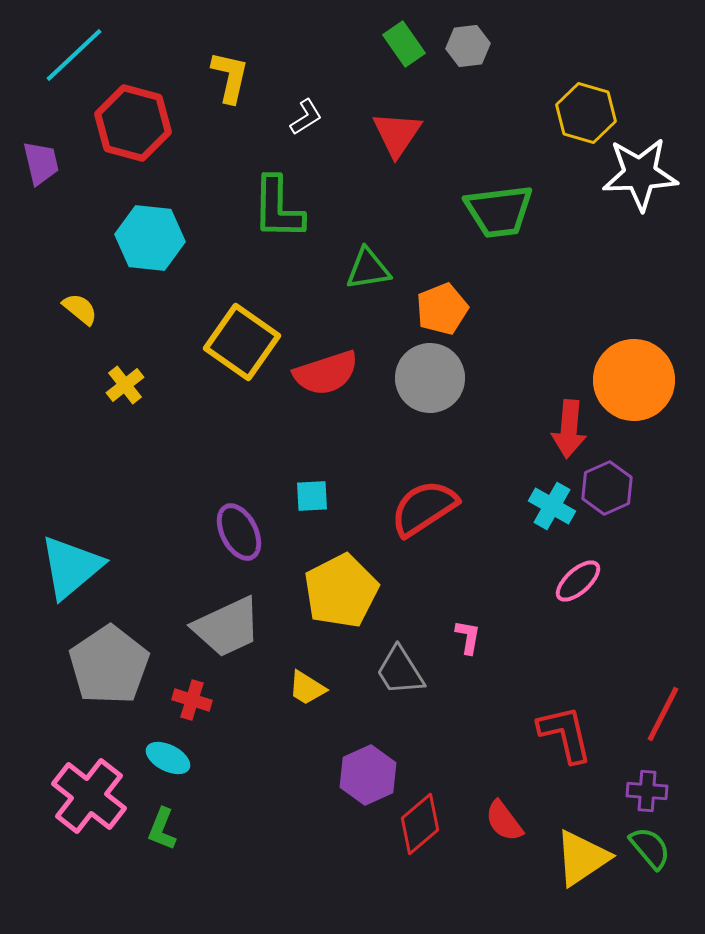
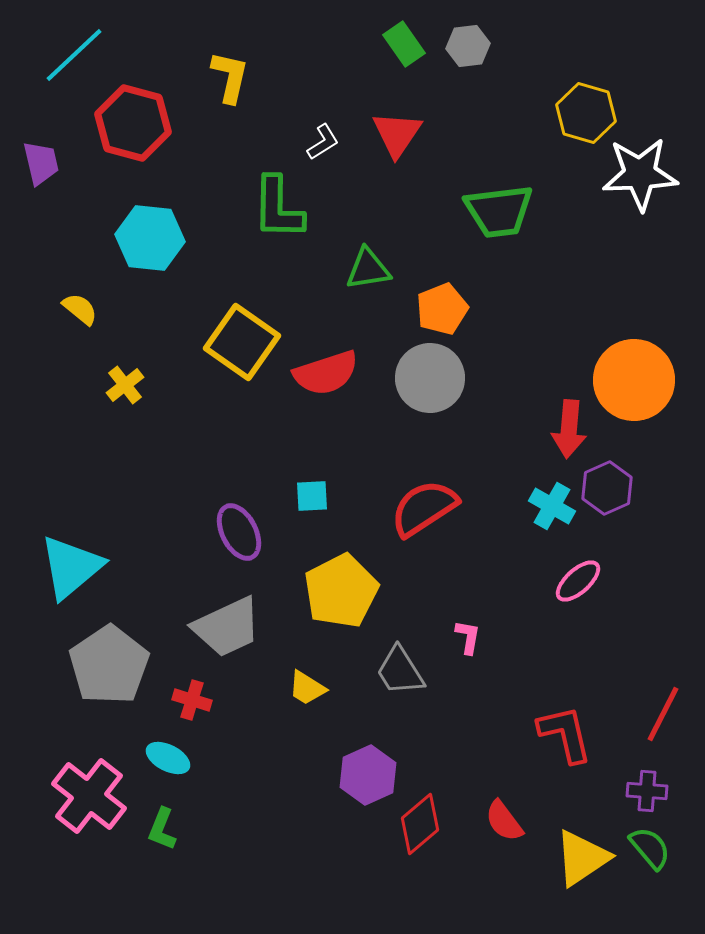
white L-shape at (306, 117): moved 17 px right, 25 px down
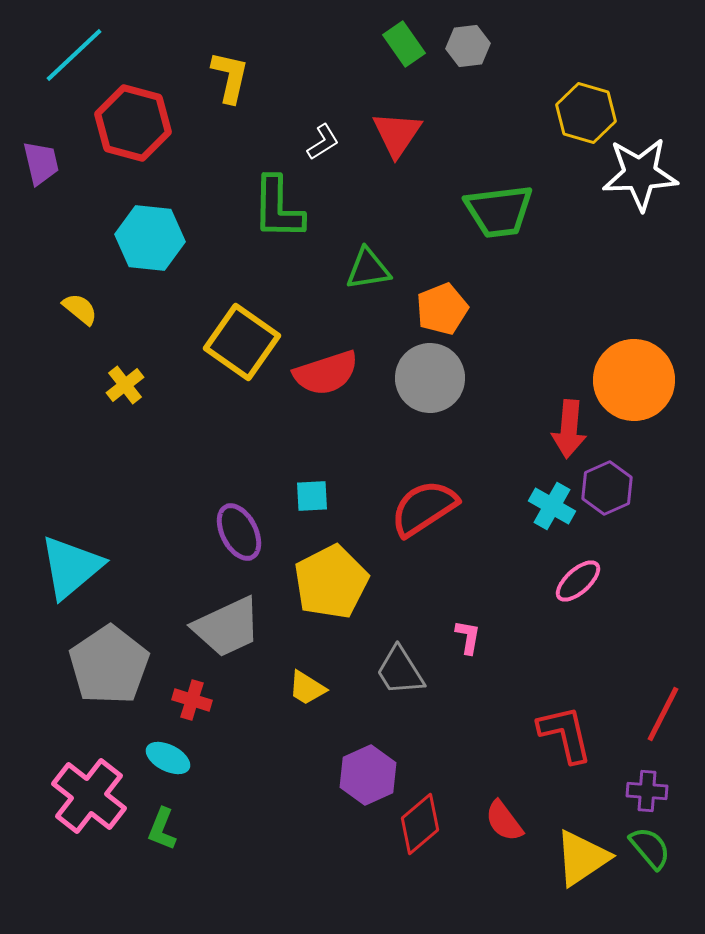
yellow pentagon at (341, 591): moved 10 px left, 9 px up
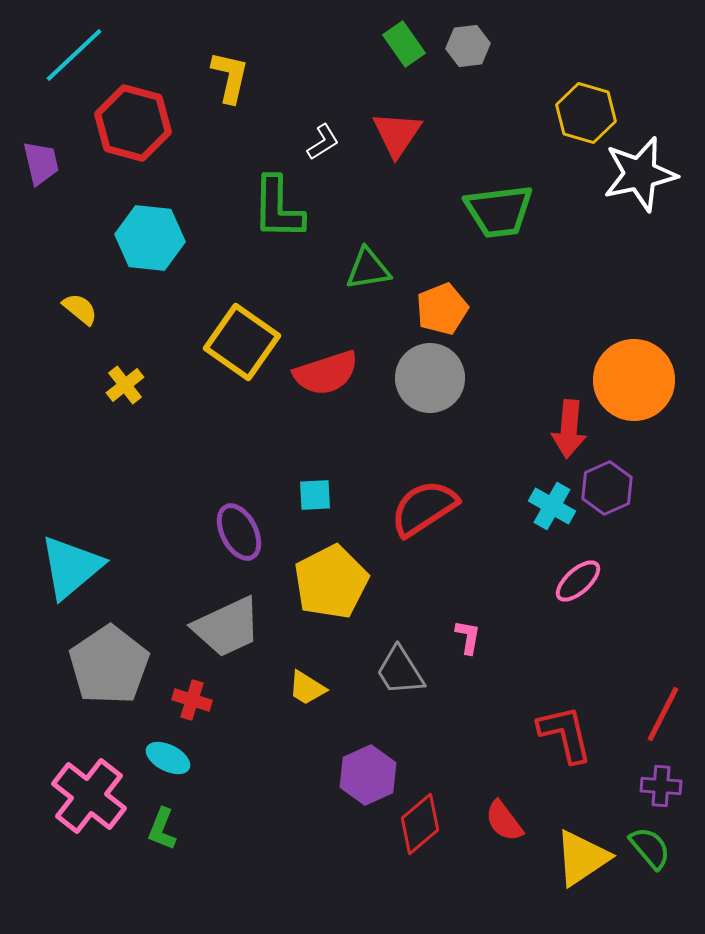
white star at (640, 174): rotated 10 degrees counterclockwise
cyan square at (312, 496): moved 3 px right, 1 px up
purple cross at (647, 791): moved 14 px right, 5 px up
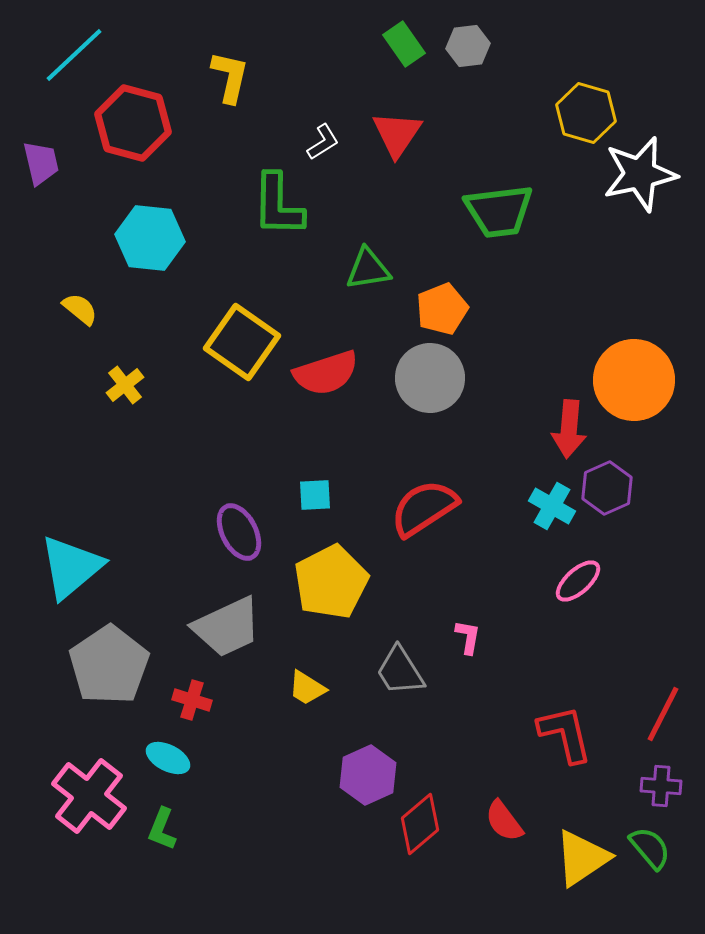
green L-shape at (278, 208): moved 3 px up
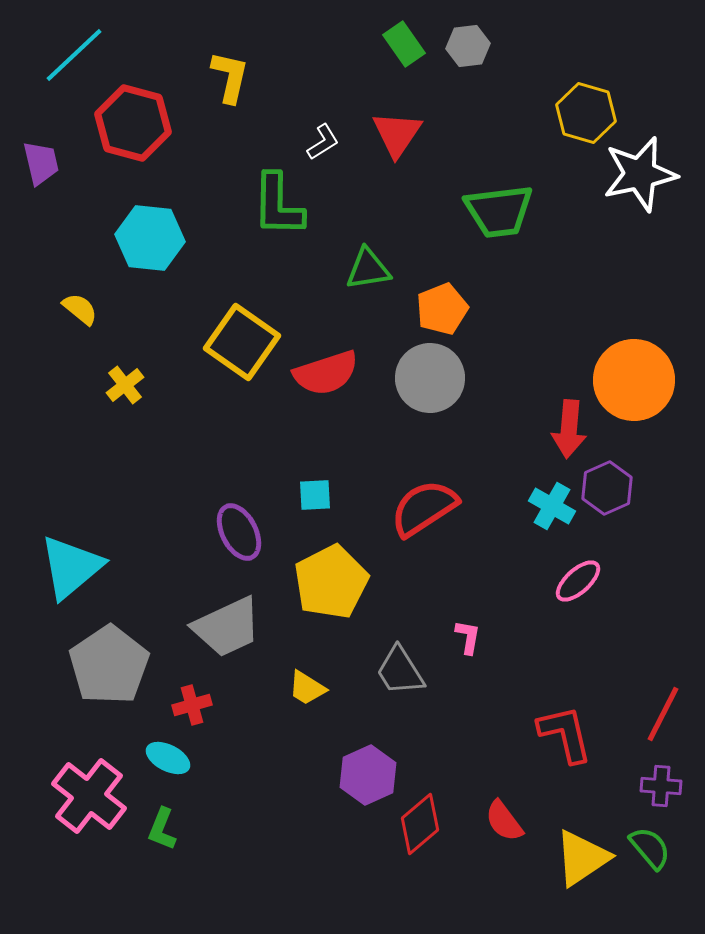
red cross at (192, 700): moved 5 px down; rotated 33 degrees counterclockwise
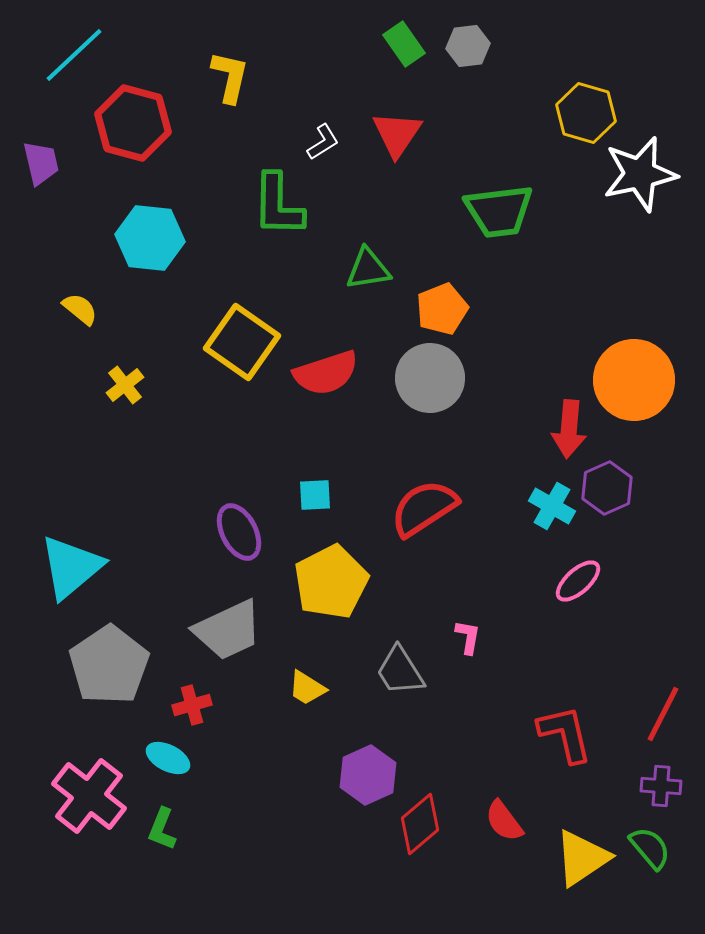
gray trapezoid at (227, 627): moved 1 px right, 3 px down
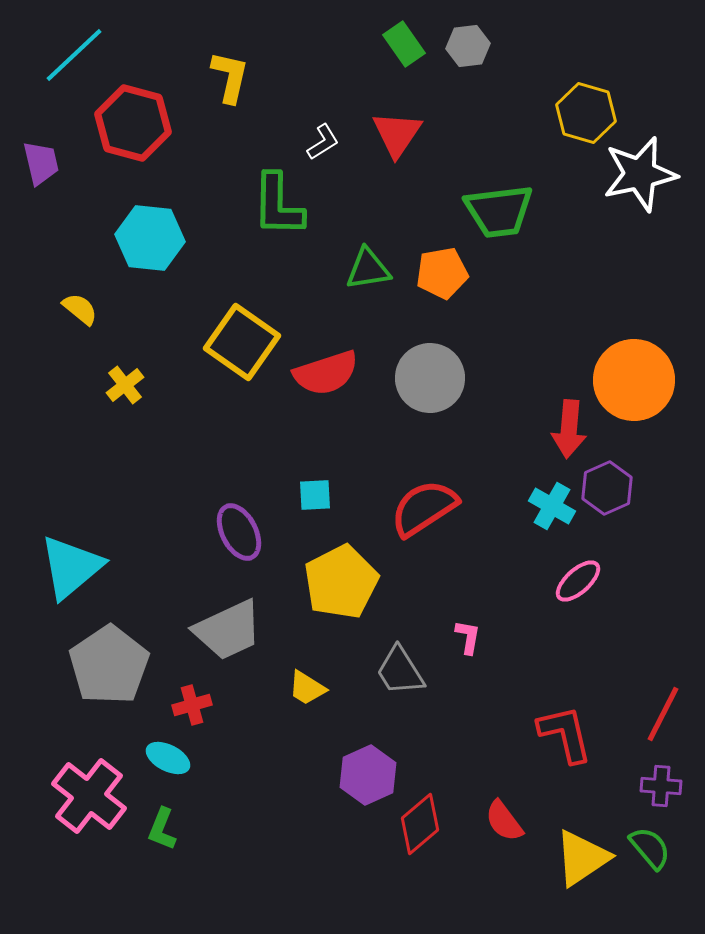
orange pentagon at (442, 309): moved 36 px up; rotated 12 degrees clockwise
yellow pentagon at (331, 582): moved 10 px right
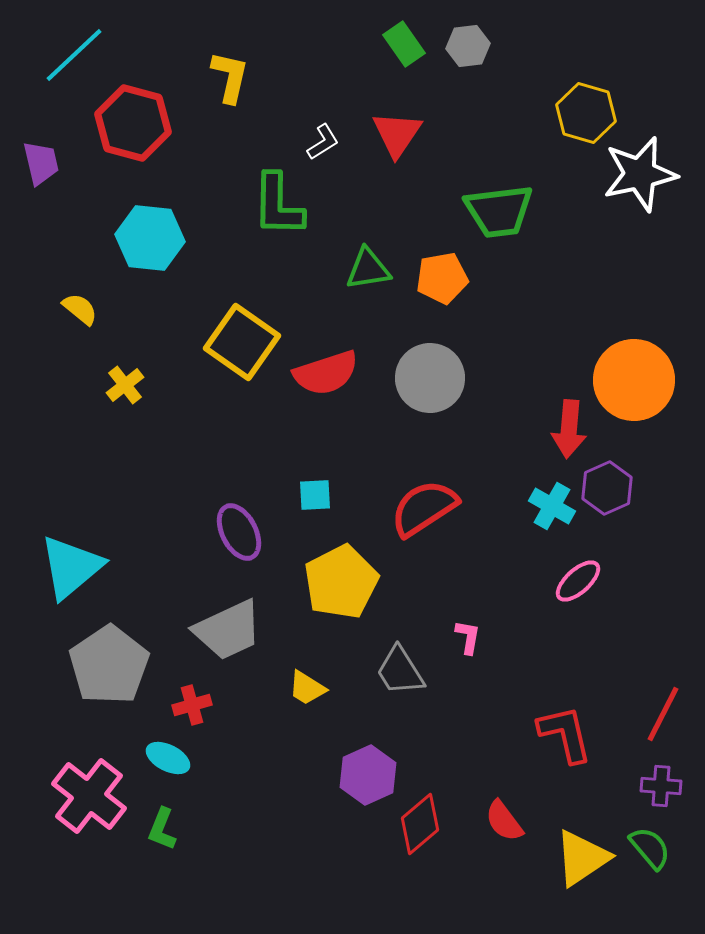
orange pentagon at (442, 273): moved 5 px down
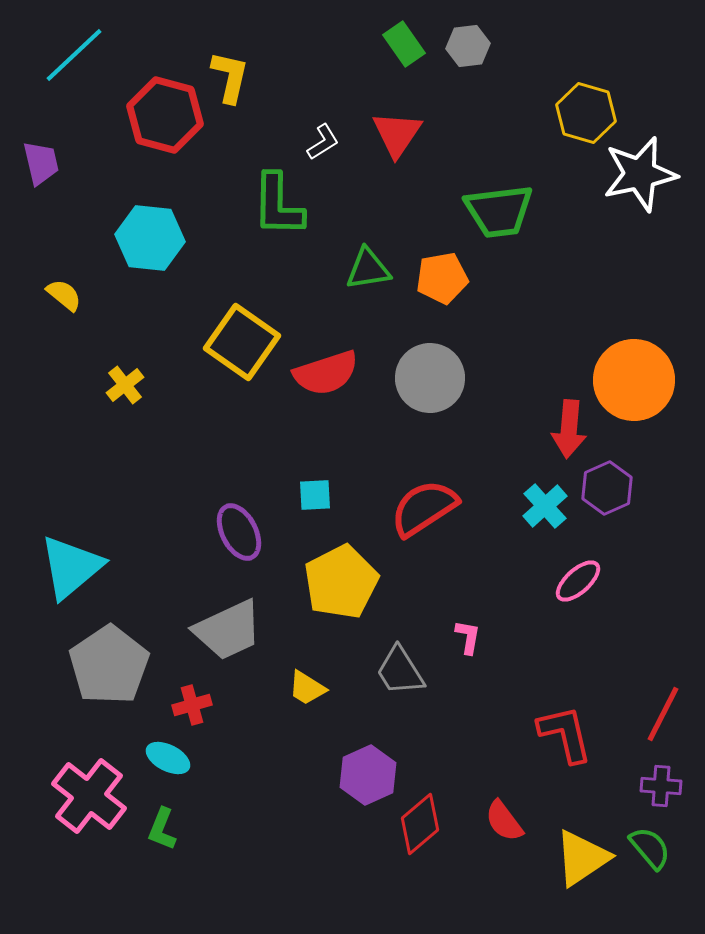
red hexagon at (133, 123): moved 32 px right, 8 px up
yellow semicircle at (80, 309): moved 16 px left, 14 px up
cyan cross at (552, 506): moved 7 px left; rotated 18 degrees clockwise
